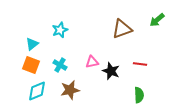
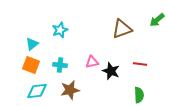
cyan cross: rotated 24 degrees counterclockwise
cyan diamond: rotated 15 degrees clockwise
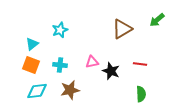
brown triangle: rotated 10 degrees counterclockwise
green semicircle: moved 2 px right, 1 px up
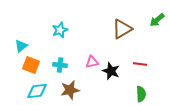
cyan triangle: moved 11 px left, 2 px down
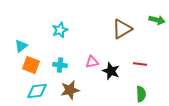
green arrow: rotated 126 degrees counterclockwise
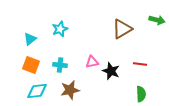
cyan star: moved 1 px up
cyan triangle: moved 9 px right, 7 px up
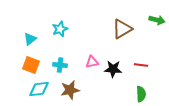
red line: moved 1 px right, 1 px down
black star: moved 2 px right, 2 px up; rotated 18 degrees counterclockwise
cyan diamond: moved 2 px right, 2 px up
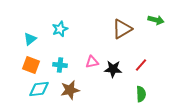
green arrow: moved 1 px left
red line: rotated 56 degrees counterclockwise
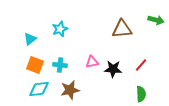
brown triangle: rotated 25 degrees clockwise
orange square: moved 4 px right
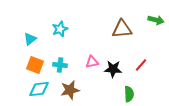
green semicircle: moved 12 px left
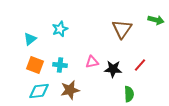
brown triangle: rotated 50 degrees counterclockwise
red line: moved 1 px left
cyan diamond: moved 2 px down
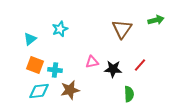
green arrow: rotated 28 degrees counterclockwise
cyan cross: moved 5 px left, 5 px down
